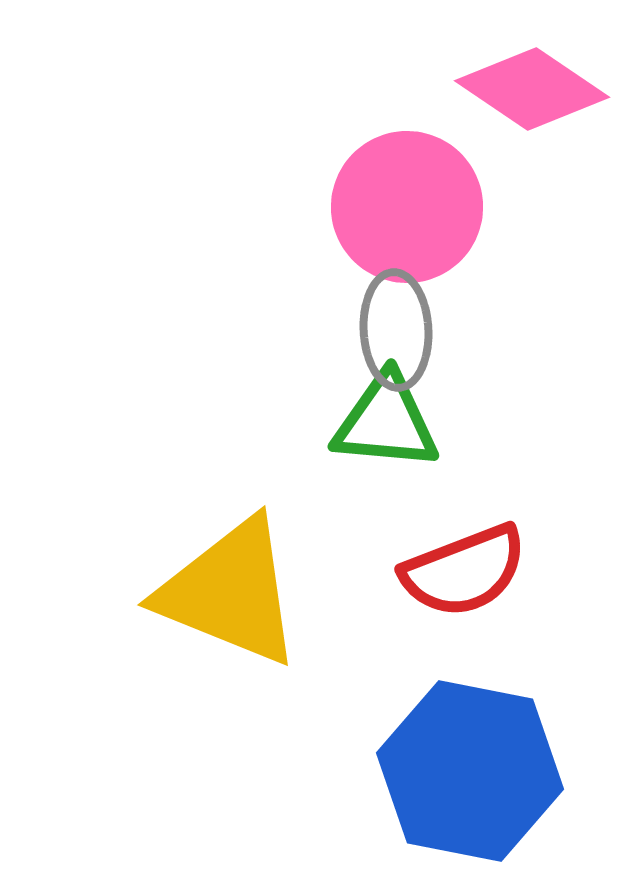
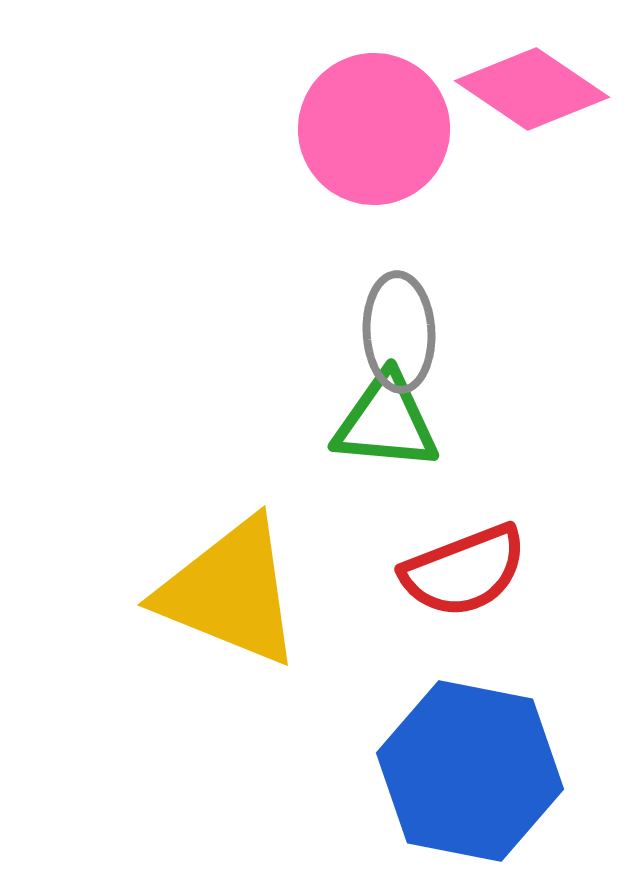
pink circle: moved 33 px left, 78 px up
gray ellipse: moved 3 px right, 2 px down
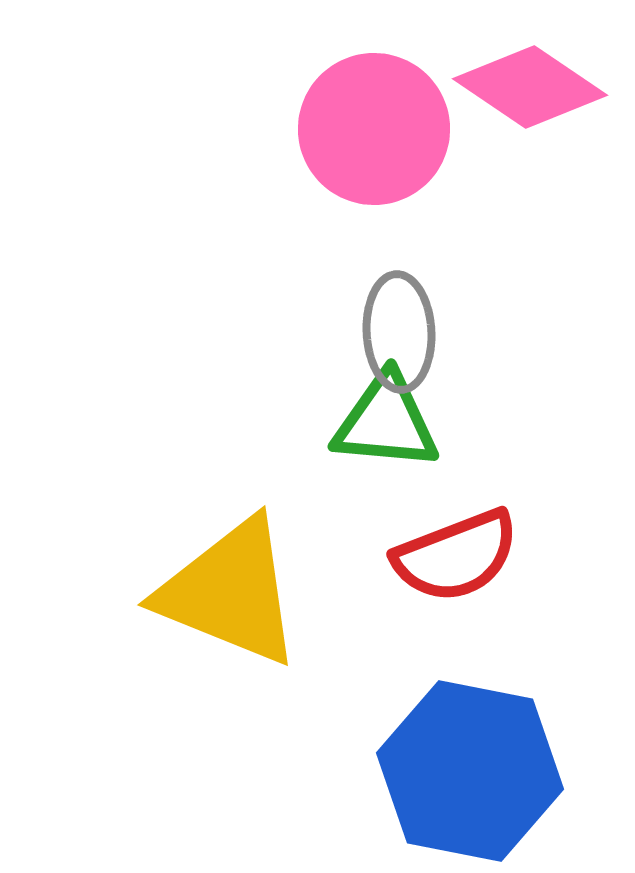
pink diamond: moved 2 px left, 2 px up
red semicircle: moved 8 px left, 15 px up
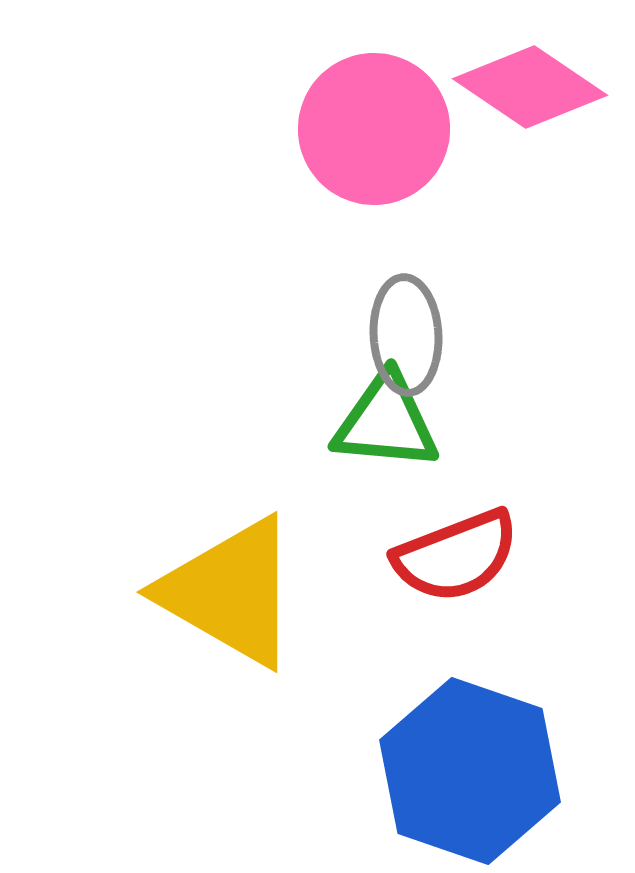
gray ellipse: moved 7 px right, 3 px down
yellow triangle: rotated 8 degrees clockwise
blue hexagon: rotated 8 degrees clockwise
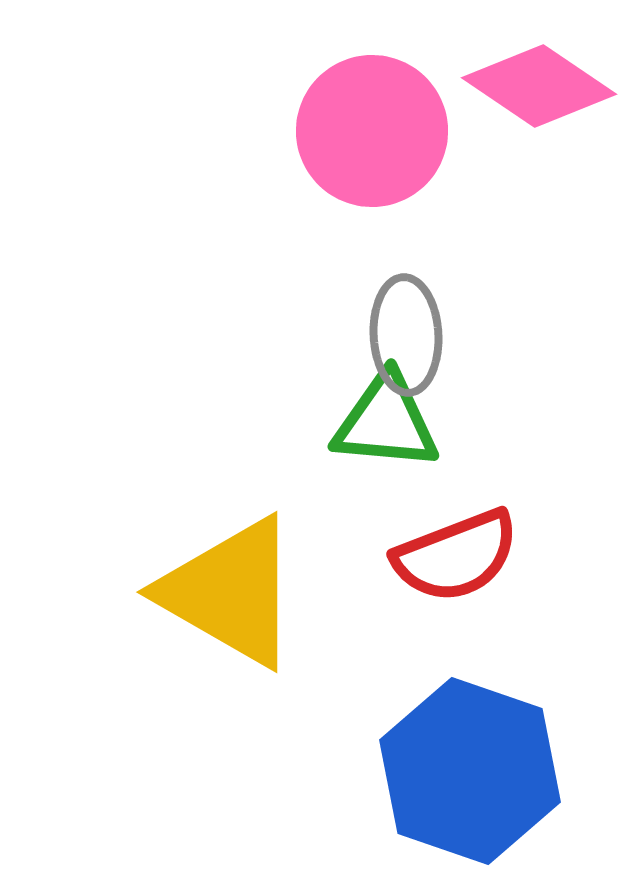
pink diamond: moved 9 px right, 1 px up
pink circle: moved 2 px left, 2 px down
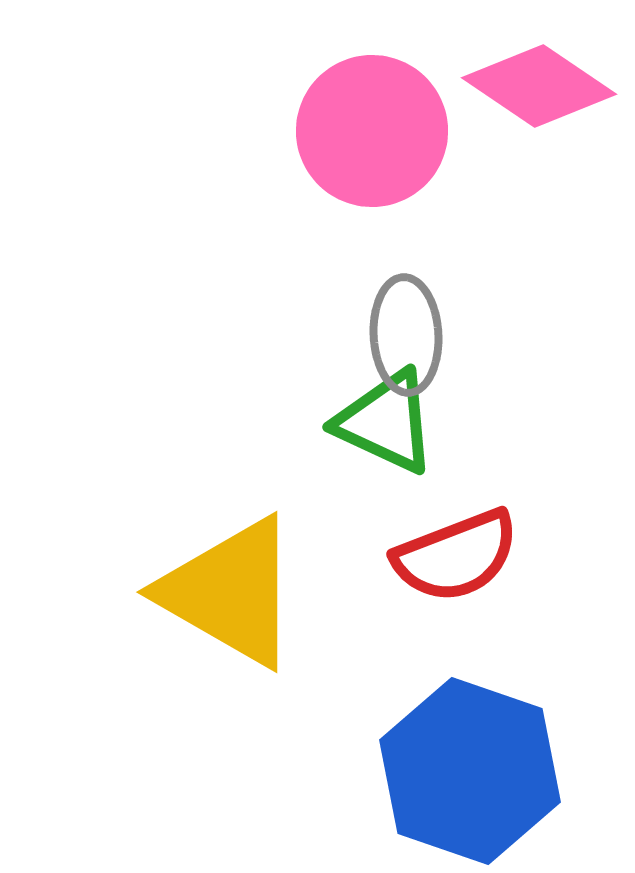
green triangle: rotated 20 degrees clockwise
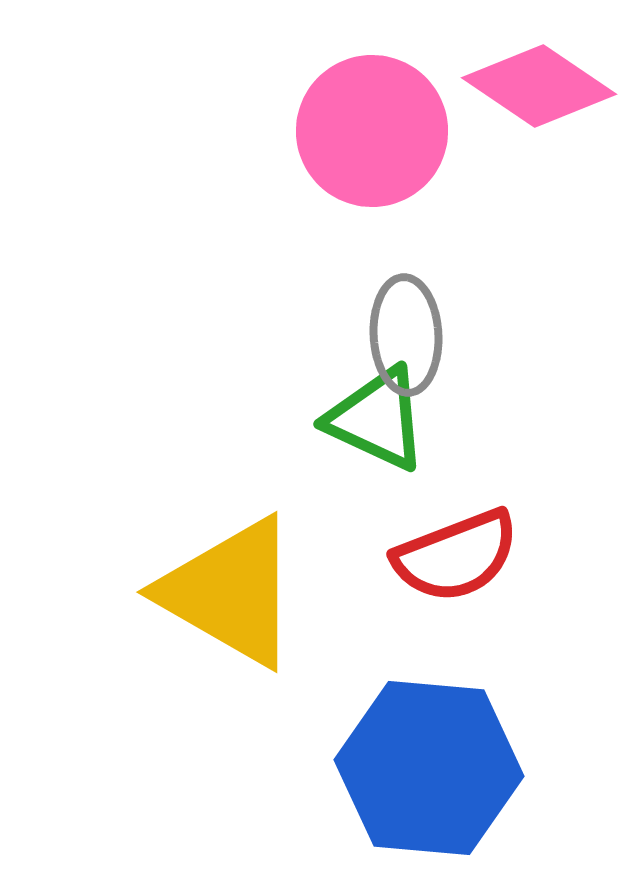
green triangle: moved 9 px left, 3 px up
blue hexagon: moved 41 px left, 3 px up; rotated 14 degrees counterclockwise
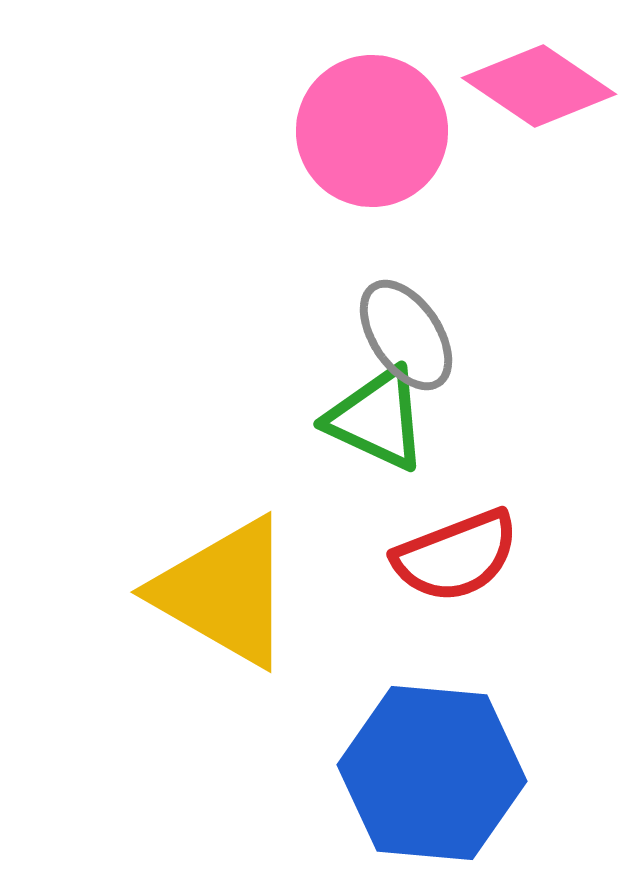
gray ellipse: rotated 31 degrees counterclockwise
yellow triangle: moved 6 px left
blue hexagon: moved 3 px right, 5 px down
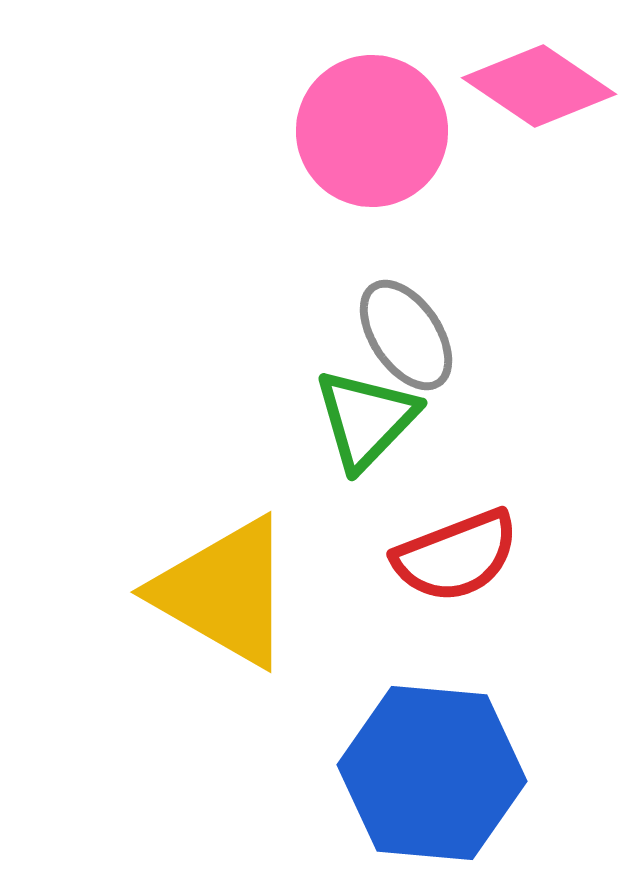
green triangle: moved 11 px left; rotated 49 degrees clockwise
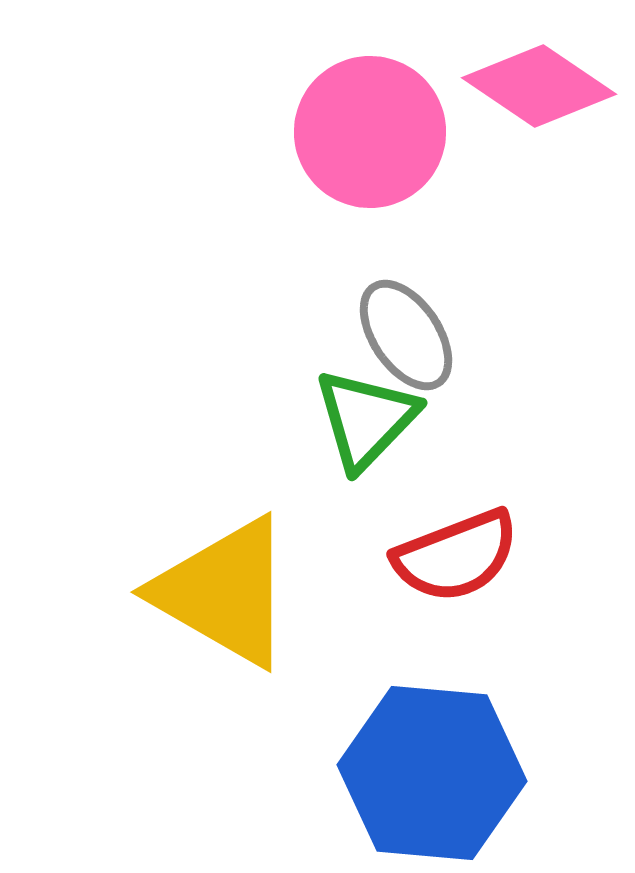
pink circle: moved 2 px left, 1 px down
